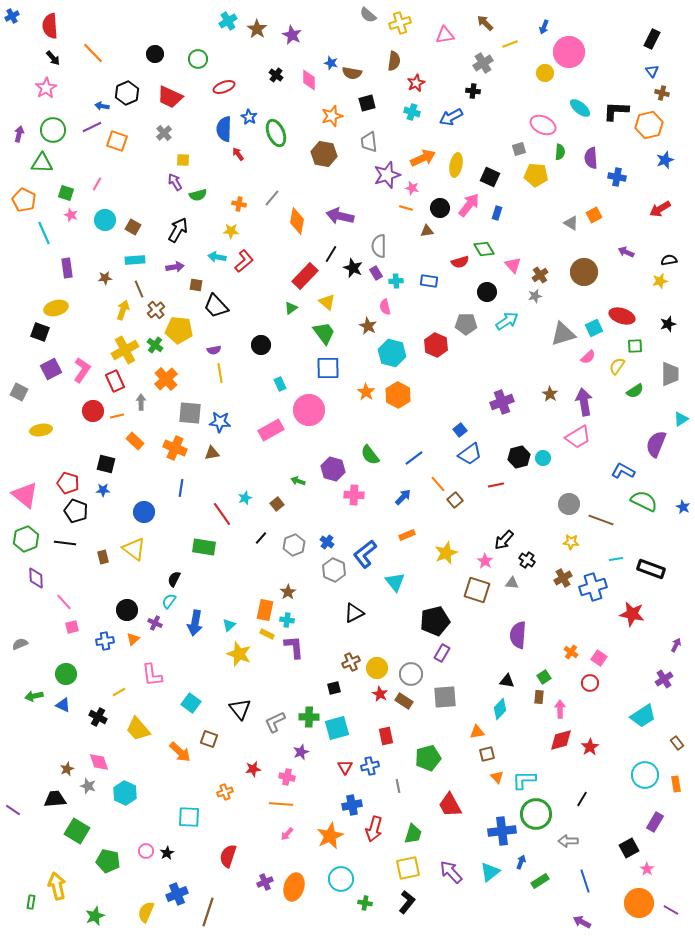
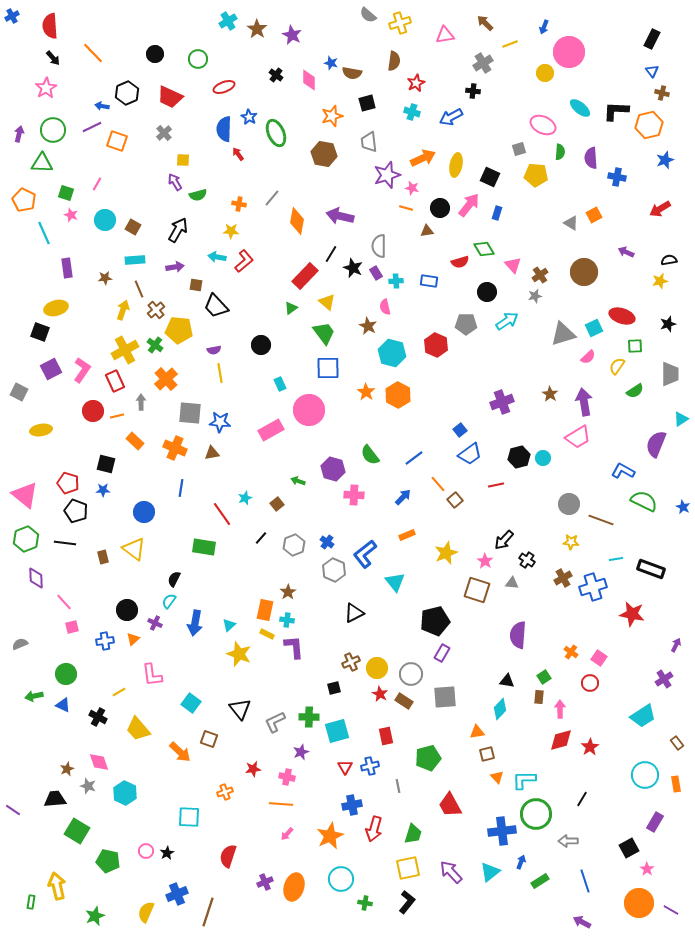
cyan square at (337, 728): moved 3 px down
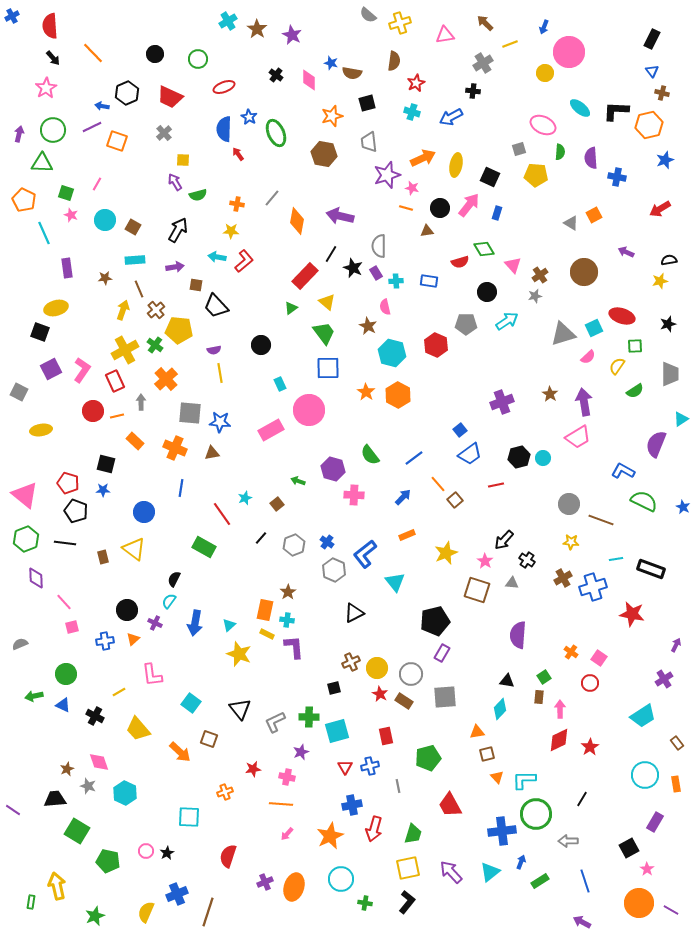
orange cross at (239, 204): moved 2 px left
green rectangle at (204, 547): rotated 20 degrees clockwise
black cross at (98, 717): moved 3 px left, 1 px up
red diamond at (561, 740): moved 2 px left; rotated 10 degrees counterclockwise
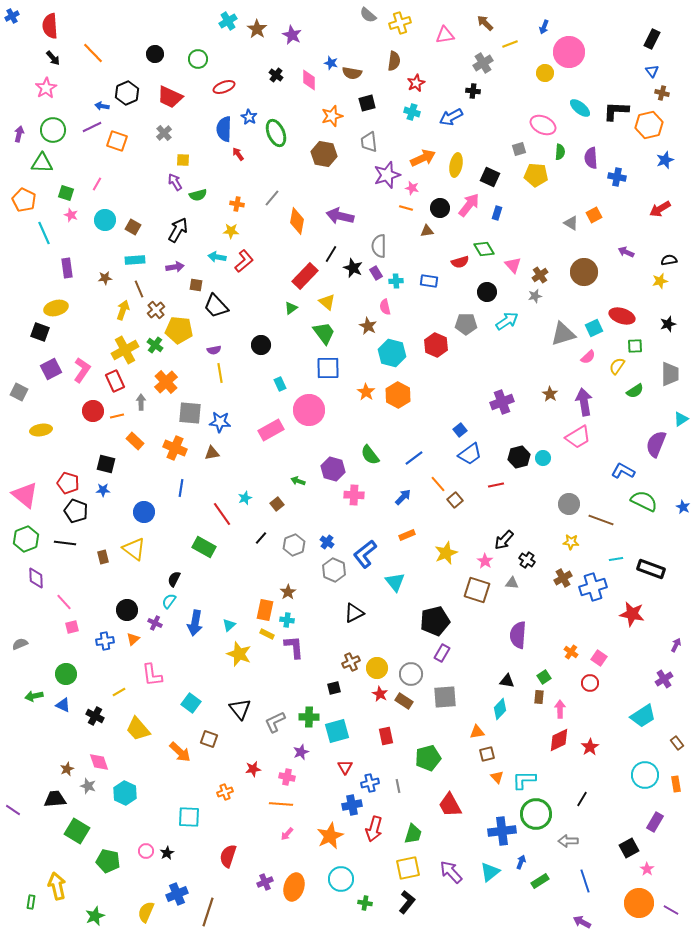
orange cross at (166, 379): moved 3 px down
blue cross at (370, 766): moved 17 px down
